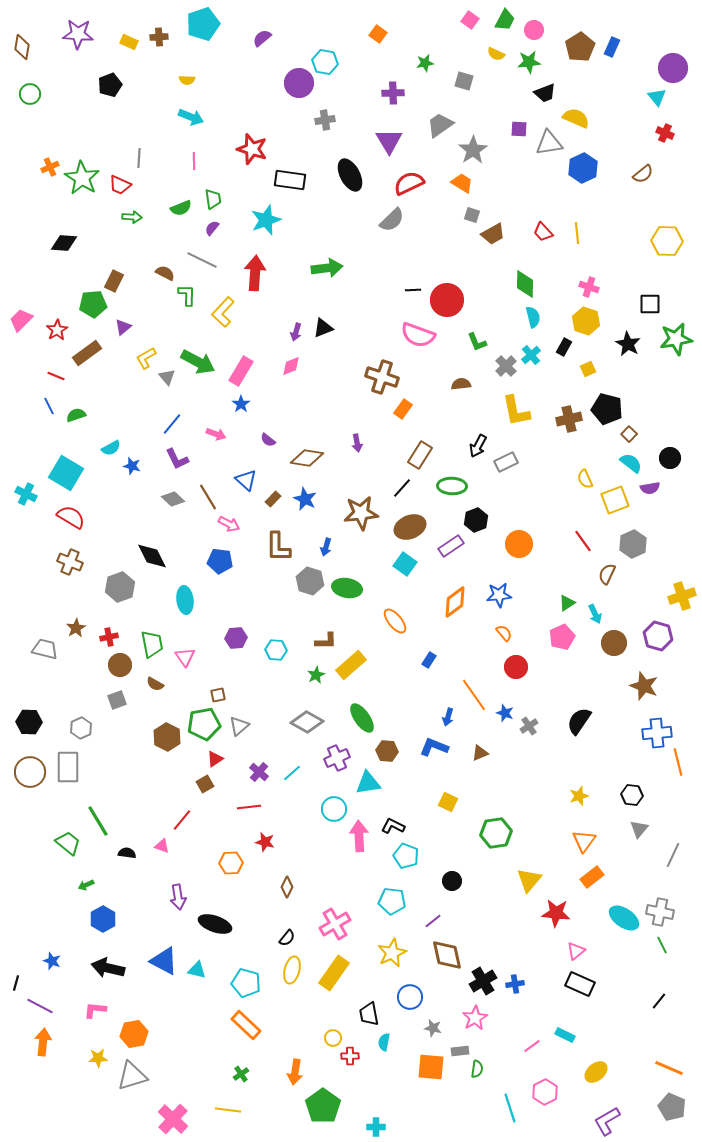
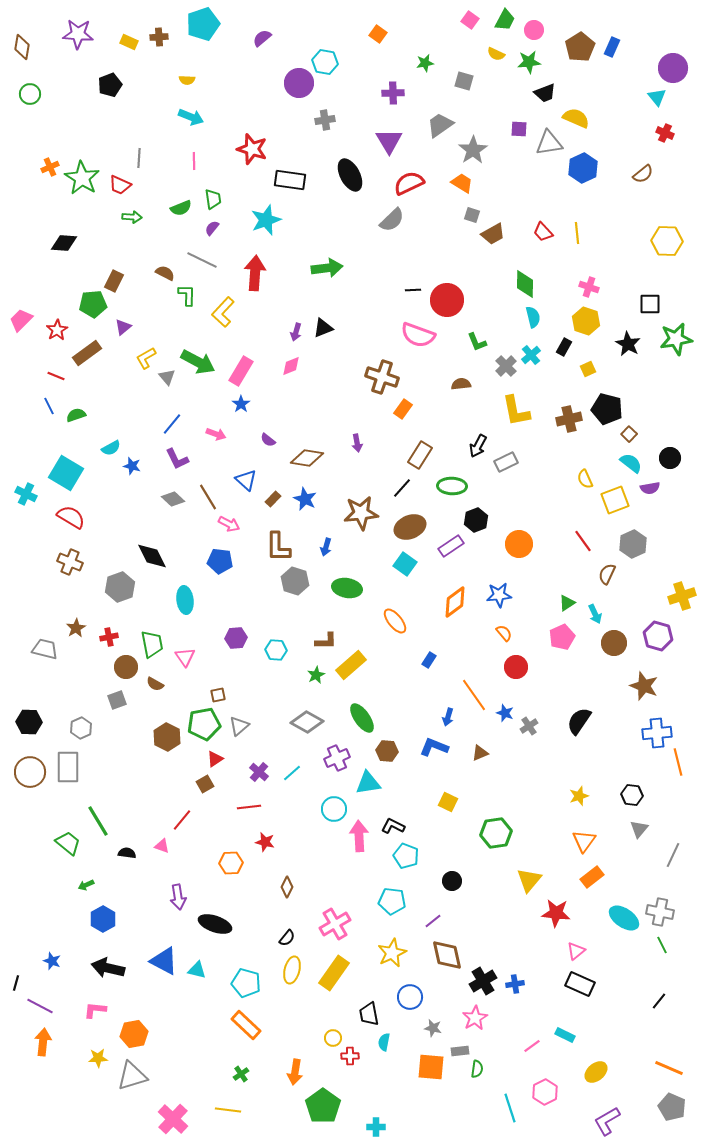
gray hexagon at (310, 581): moved 15 px left
brown circle at (120, 665): moved 6 px right, 2 px down
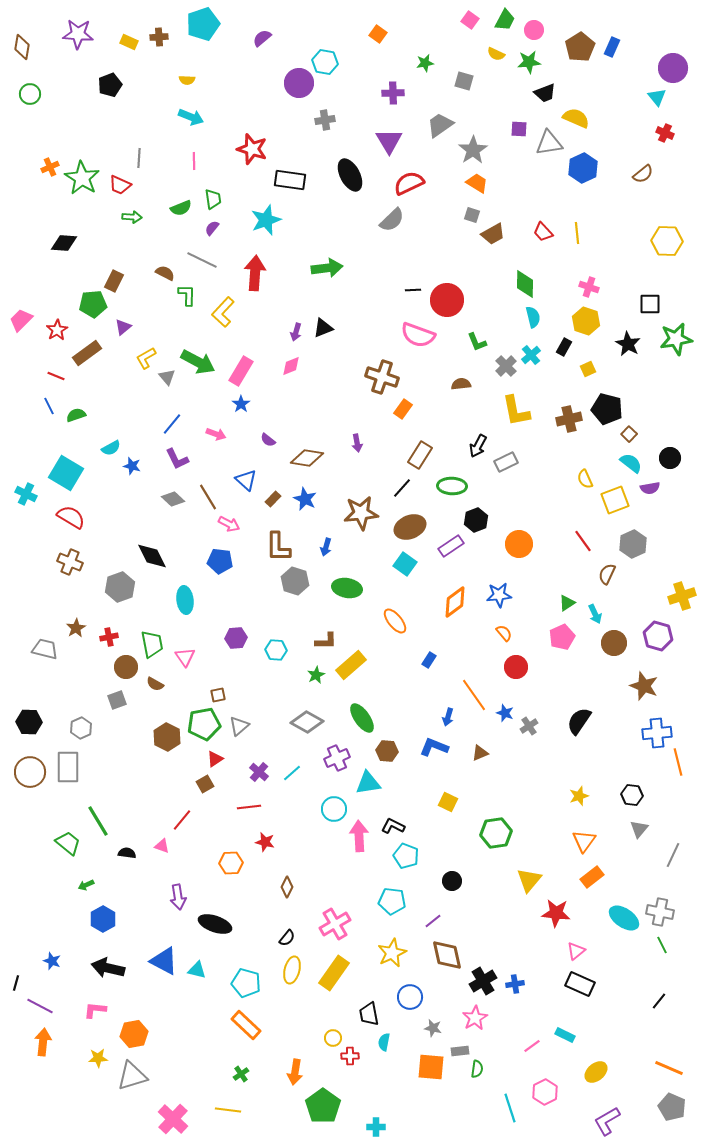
orange trapezoid at (462, 183): moved 15 px right
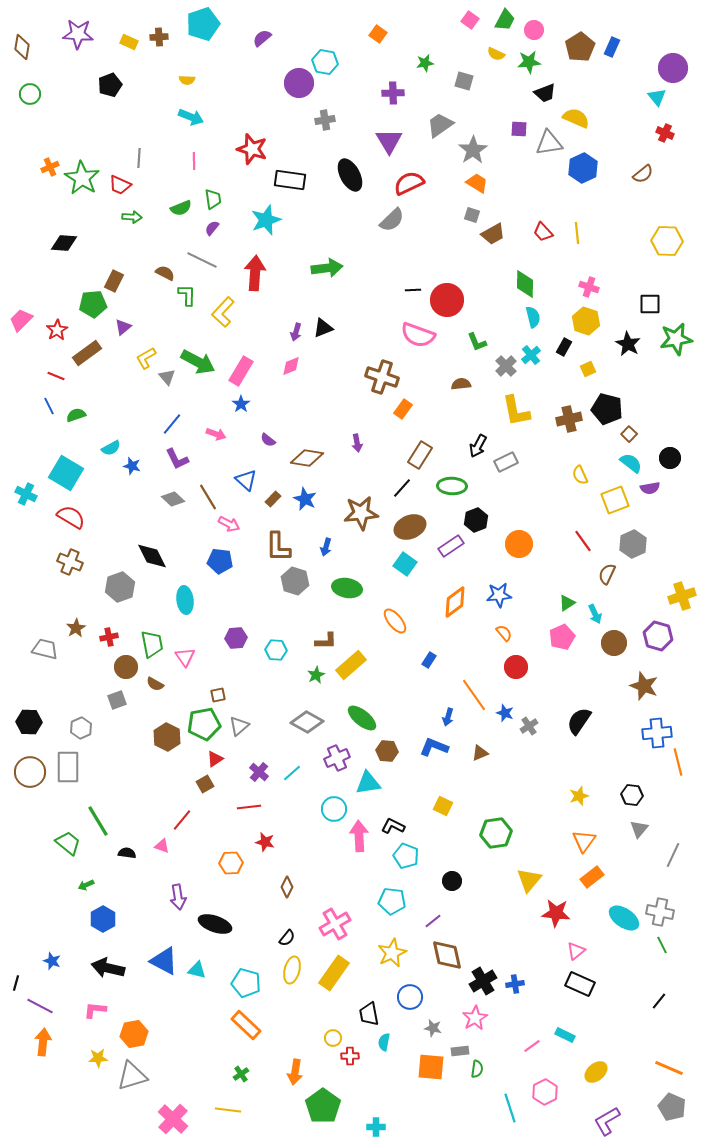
yellow semicircle at (585, 479): moved 5 px left, 4 px up
green ellipse at (362, 718): rotated 16 degrees counterclockwise
yellow square at (448, 802): moved 5 px left, 4 px down
